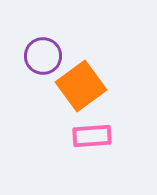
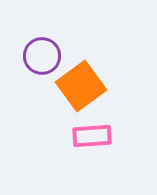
purple circle: moved 1 px left
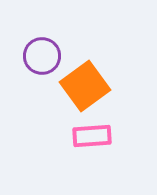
orange square: moved 4 px right
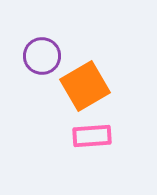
orange square: rotated 6 degrees clockwise
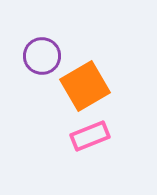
pink rectangle: moved 2 px left; rotated 18 degrees counterclockwise
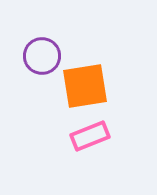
orange square: rotated 21 degrees clockwise
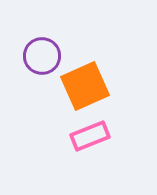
orange square: rotated 15 degrees counterclockwise
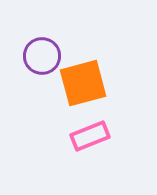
orange square: moved 2 px left, 3 px up; rotated 9 degrees clockwise
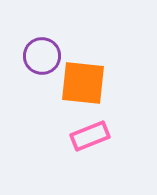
orange square: rotated 21 degrees clockwise
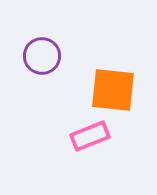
orange square: moved 30 px right, 7 px down
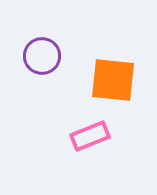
orange square: moved 10 px up
